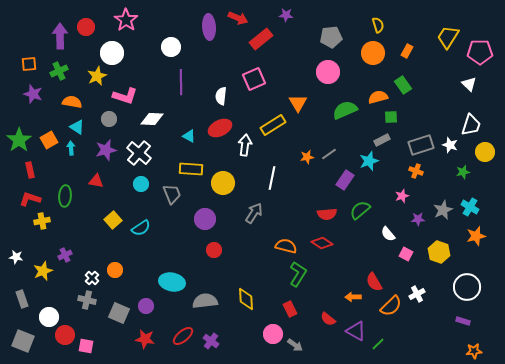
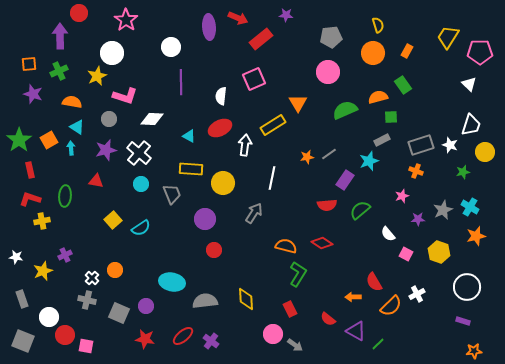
red circle at (86, 27): moved 7 px left, 14 px up
red semicircle at (327, 214): moved 9 px up
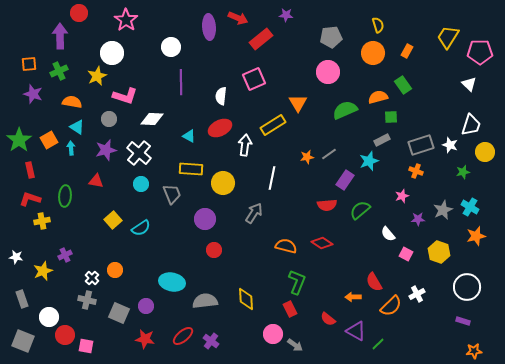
green L-shape at (298, 274): moved 1 px left, 8 px down; rotated 10 degrees counterclockwise
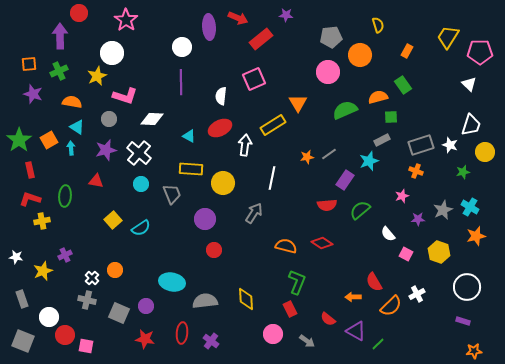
white circle at (171, 47): moved 11 px right
orange circle at (373, 53): moved 13 px left, 2 px down
red ellipse at (183, 336): moved 1 px left, 3 px up; rotated 45 degrees counterclockwise
gray arrow at (295, 345): moved 12 px right, 4 px up
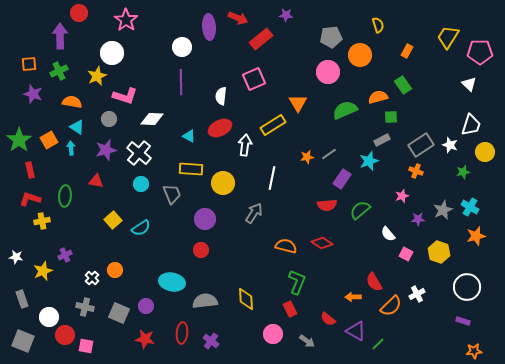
gray rectangle at (421, 145): rotated 15 degrees counterclockwise
purple rectangle at (345, 180): moved 3 px left, 1 px up
red circle at (214, 250): moved 13 px left
gray cross at (87, 300): moved 2 px left, 7 px down
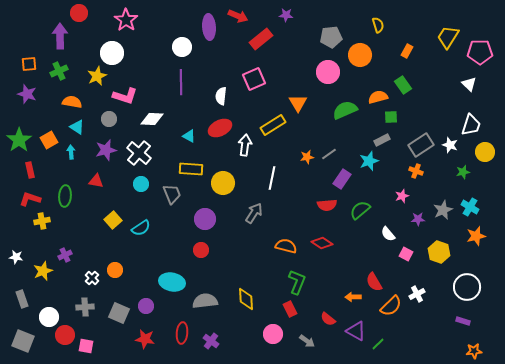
red arrow at (238, 18): moved 2 px up
purple star at (33, 94): moved 6 px left
cyan arrow at (71, 148): moved 4 px down
gray cross at (85, 307): rotated 18 degrees counterclockwise
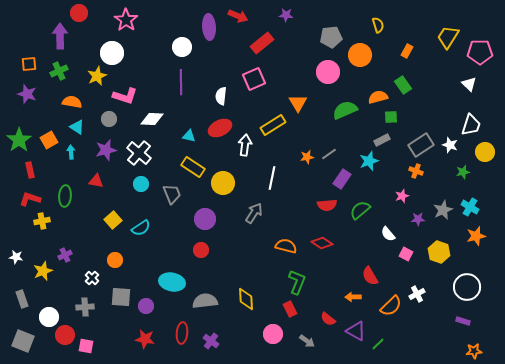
red rectangle at (261, 39): moved 1 px right, 4 px down
cyan triangle at (189, 136): rotated 16 degrees counterclockwise
yellow rectangle at (191, 169): moved 2 px right, 2 px up; rotated 30 degrees clockwise
orange circle at (115, 270): moved 10 px up
red semicircle at (374, 282): moved 4 px left, 6 px up
gray square at (119, 313): moved 2 px right, 16 px up; rotated 20 degrees counterclockwise
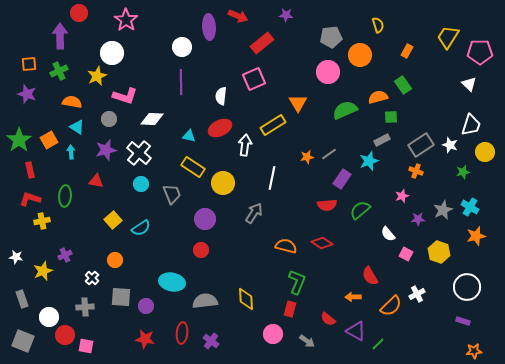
red rectangle at (290, 309): rotated 42 degrees clockwise
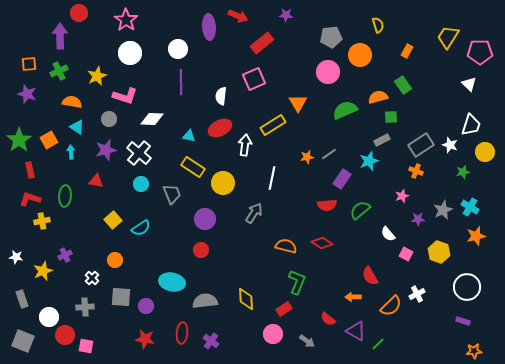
white circle at (182, 47): moved 4 px left, 2 px down
white circle at (112, 53): moved 18 px right
red rectangle at (290, 309): moved 6 px left; rotated 42 degrees clockwise
